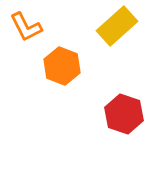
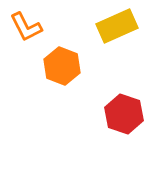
yellow rectangle: rotated 18 degrees clockwise
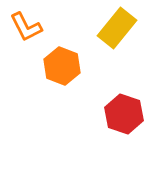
yellow rectangle: moved 2 px down; rotated 27 degrees counterclockwise
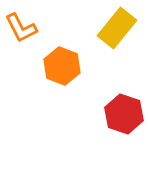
orange L-shape: moved 5 px left, 1 px down
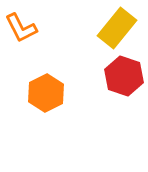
orange hexagon: moved 16 px left, 27 px down; rotated 12 degrees clockwise
red hexagon: moved 38 px up
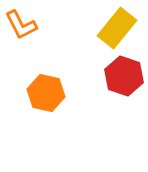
orange L-shape: moved 3 px up
orange hexagon: rotated 21 degrees counterclockwise
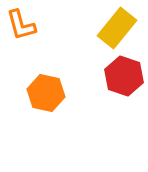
orange L-shape: rotated 12 degrees clockwise
